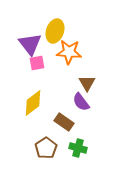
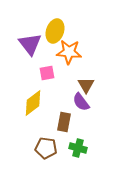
pink square: moved 10 px right, 10 px down
brown triangle: moved 1 px left, 2 px down
brown rectangle: rotated 66 degrees clockwise
brown pentagon: rotated 30 degrees counterclockwise
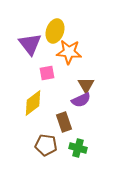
purple semicircle: moved 2 px up; rotated 78 degrees counterclockwise
brown rectangle: rotated 30 degrees counterclockwise
brown pentagon: moved 3 px up
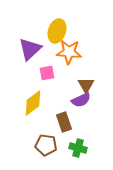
yellow ellipse: moved 2 px right
purple triangle: moved 5 px down; rotated 25 degrees clockwise
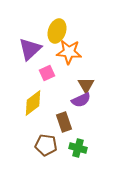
pink square: rotated 14 degrees counterclockwise
